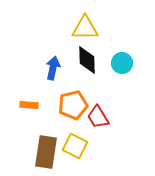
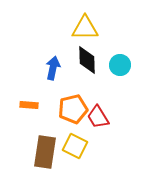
cyan circle: moved 2 px left, 2 px down
orange pentagon: moved 4 px down
brown rectangle: moved 1 px left
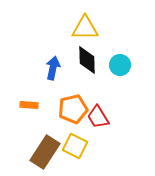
brown rectangle: rotated 24 degrees clockwise
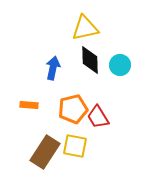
yellow triangle: rotated 12 degrees counterclockwise
black diamond: moved 3 px right
yellow square: rotated 15 degrees counterclockwise
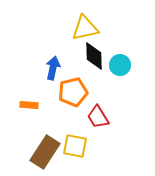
black diamond: moved 4 px right, 4 px up
orange pentagon: moved 17 px up
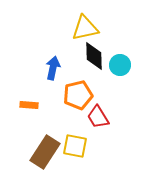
orange pentagon: moved 5 px right, 3 px down
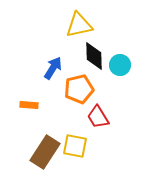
yellow triangle: moved 6 px left, 3 px up
blue arrow: rotated 20 degrees clockwise
orange pentagon: moved 1 px right, 6 px up
